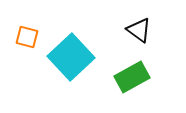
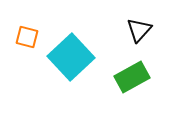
black triangle: rotated 36 degrees clockwise
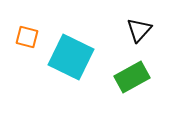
cyan square: rotated 21 degrees counterclockwise
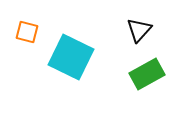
orange square: moved 5 px up
green rectangle: moved 15 px right, 3 px up
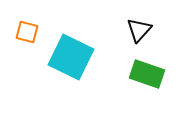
green rectangle: rotated 48 degrees clockwise
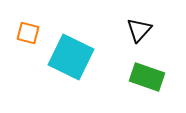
orange square: moved 1 px right, 1 px down
green rectangle: moved 3 px down
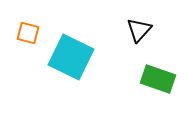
green rectangle: moved 11 px right, 2 px down
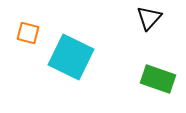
black triangle: moved 10 px right, 12 px up
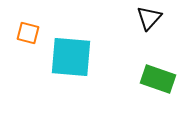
cyan square: rotated 21 degrees counterclockwise
